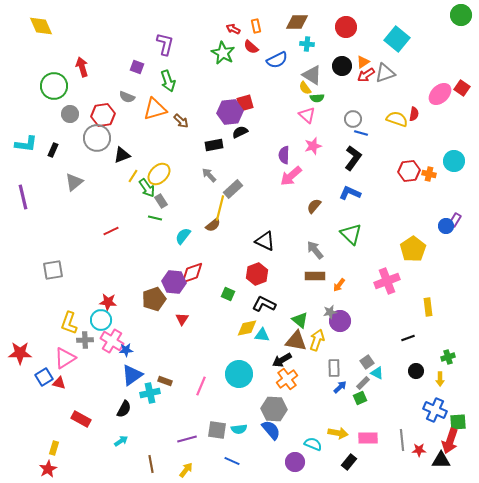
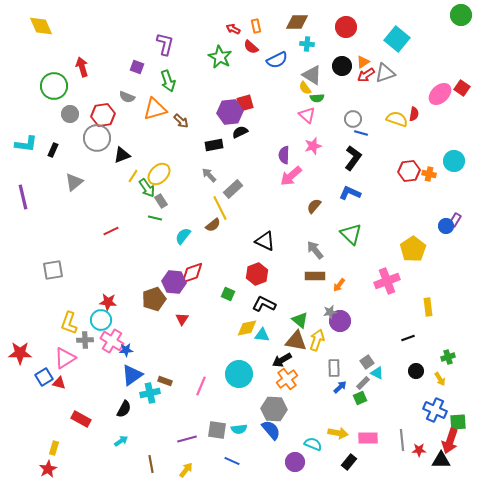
green star at (223, 53): moved 3 px left, 4 px down
yellow line at (220, 208): rotated 40 degrees counterclockwise
yellow arrow at (440, 379): rotated 32 degrees counterclockwise
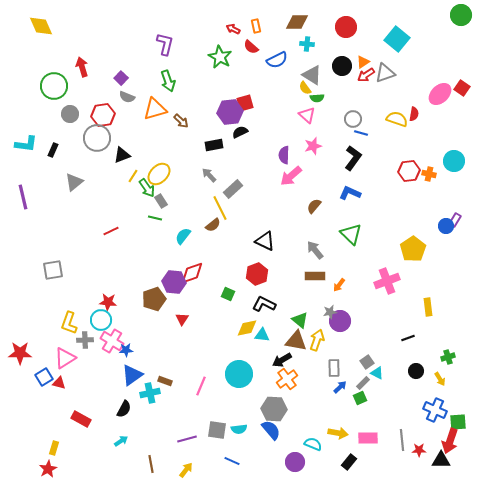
purple square at (137, 67): moved 16 px left, 11 px down; rotated 24 degrees clockwise
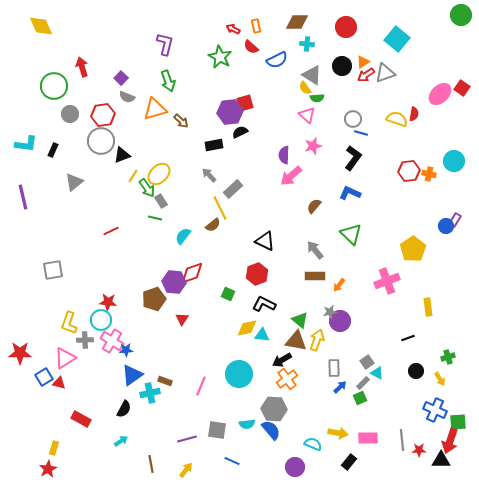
gray circle at (97, 138): moved 4 px right, 3 px down
cyan semicircle at (239, 429): moved 8 px right, 5 px up
purple circle at (295, 462): moved 5 px down
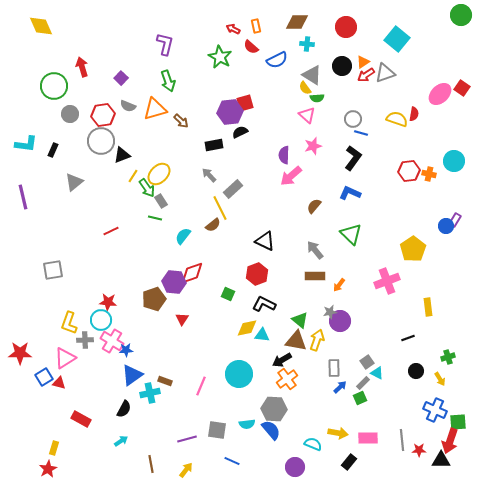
gray semicircle at (127, 97): moved 1 px right, 9 px down
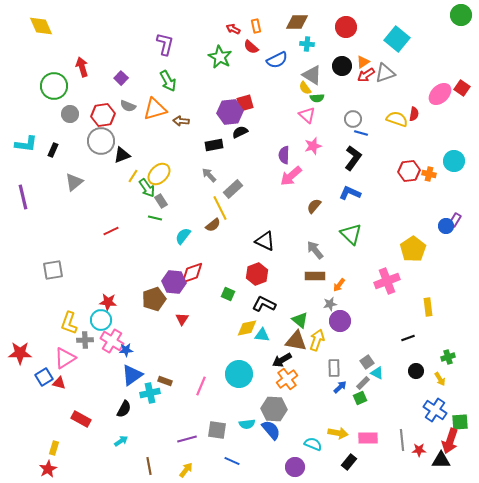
green arrow at (168, 81): rotated 10 degrees counterclockwise
brown arrow at (181, 121): rotated 140 degrees clockwise
gray star at (330, 312): moved 8 px up
blue cross at (435, 410): rotated 10 degrees clockwise
green square at (458, 422): moved 2 px right
brown line at (151, 464): moved 2 px left, 2 px down
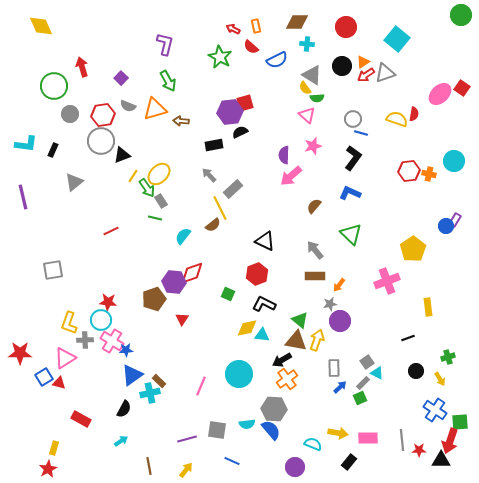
brown rectangle at (165, 381): moved 6 px left; rotated 24 degrees clockwise
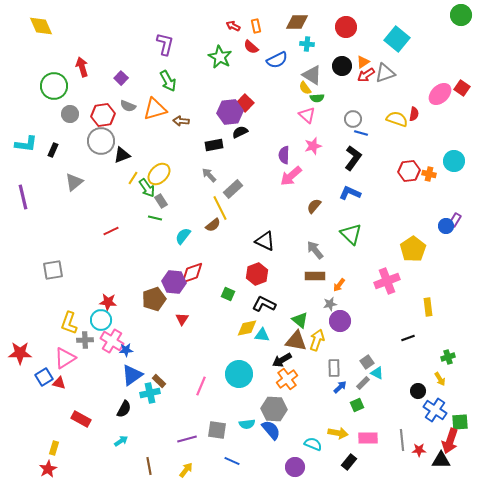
red arrow at (233, 29): moved 3 px up
red square at (245, 103): rotated 30 degrees counterclockwise
yellow line at (133, 176): moved 2 px down
black circle at (416, 371): moved 2 px right, 20 px down
green square at (360, 398): moved 3 px left, 7 px down
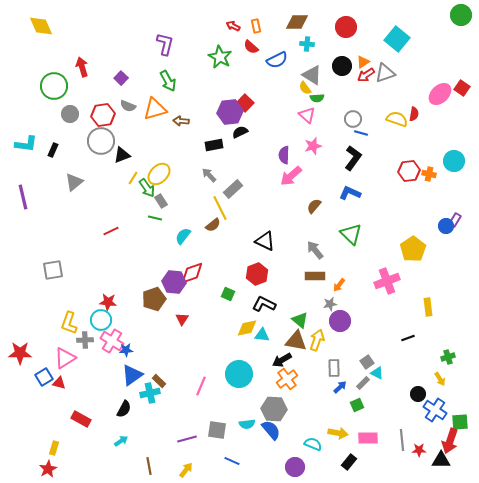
black circle at (418, 391): moved 3 px down
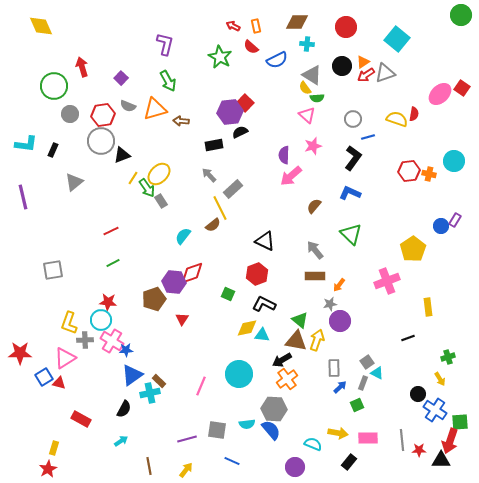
blue line at (361, 133): moved 7 px right, 4 px down; rotated 32 degrees counterclockwise
green line at (155, 218): moved 42 px left, 45 px down; rotated 40 degrees counterclockwise
blue circle at (446, 226): moved 5 px left
gray rectangle at (363, 383): rotated 24 degrees counterclockwise
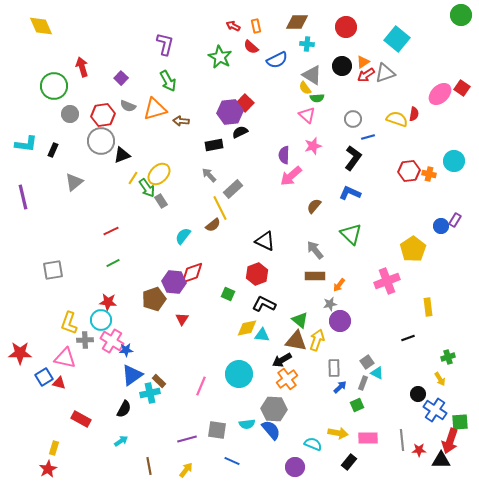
pink triangle at (65, 358): rotated 45 degrees clockwise
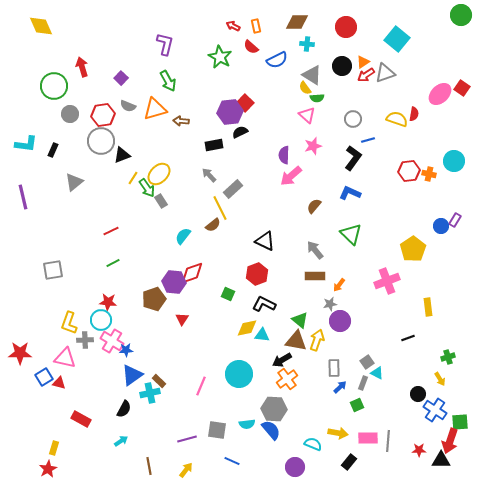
blue line at (368, 137): moved 3 px down
gray line at (402, 440): moved 14 px left, 1 px down; rotated 10 degrees clockwise
